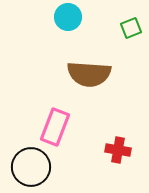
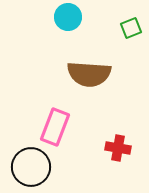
red cross: moved 2 px up
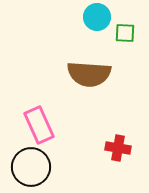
cyan circle: moved 29 px right
green square: moved 6 px left, 5 px down; rotated 25 degrees clockwise
pink rectangle: moved 16 px left, 2 px up; rotated 45 degrees counterclockwise
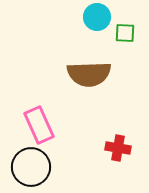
brown semicircle: rotated 6 degrees counterclockwise
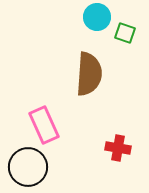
green square: rotated 15 degrees clockwise
brown semicircle: rotated 84 degrees counterclockwise
pink rectangle: moved 5 px right
black circle: moved 3 px left
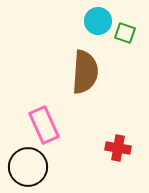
cyan circle: moved 1 px right, 4 px down
brown semicircle: moved 4 px left, 2 px up
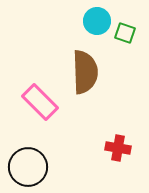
cyan circle: moved 1 px left
brown semicircle: rotated 6 degrees counterclockwise
pink rectangle: moved 4 px left, 23 px up; rotated 21 degrees counterclockwise
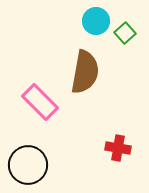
cyan circle: moved 1 px left
green square: rotated 30 degrees clockwise
brown semicircle: rotated 12 degrees clockwise
black circle: moved 2 px up
